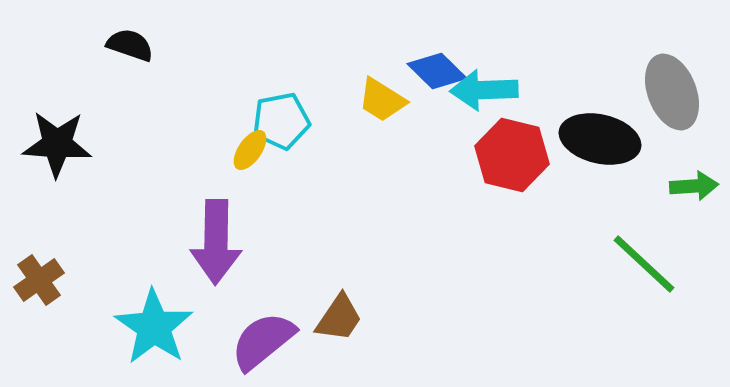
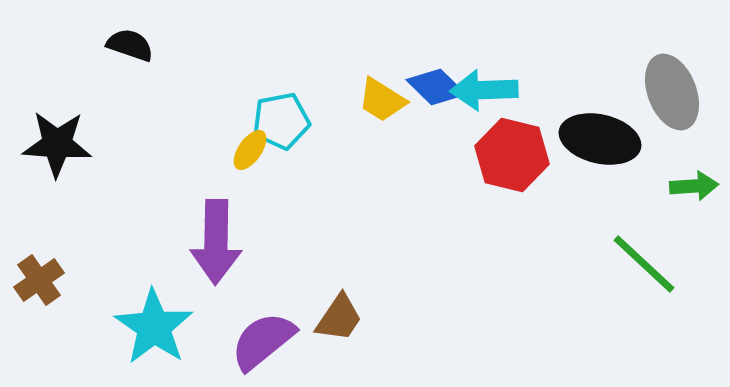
blue diamond: moved 1 px left, 16 px down
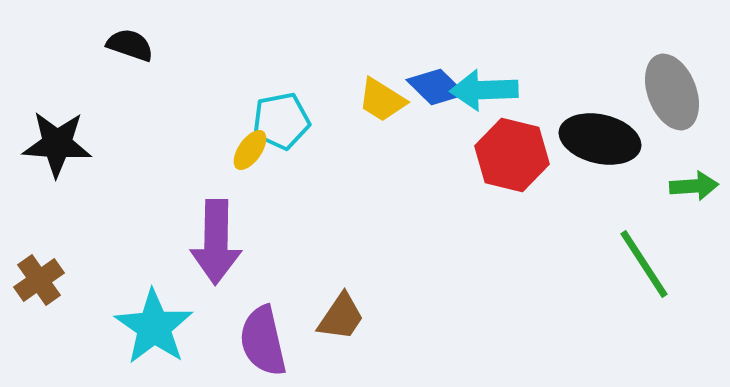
green line: rotated 14 degrees clockwise
brown trapezoid: moved 2 px right, 1 px up
purple semicircle: rotated 64 degrees counterclockwise
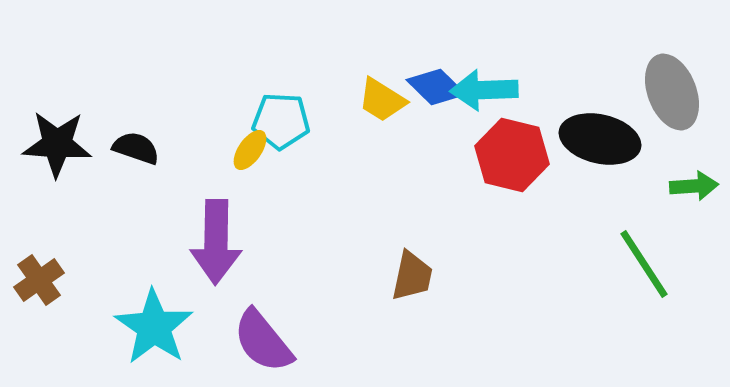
black semicircle: moved 6 px right, 103 px down
cyan pentagon: rotated 14 degrees clockwise
brown trapezoid: moved 71 px right, 41 px up; rotated 22 degrees counterclockwise
purple semicircle: rotated 26 degrees counterclockwise
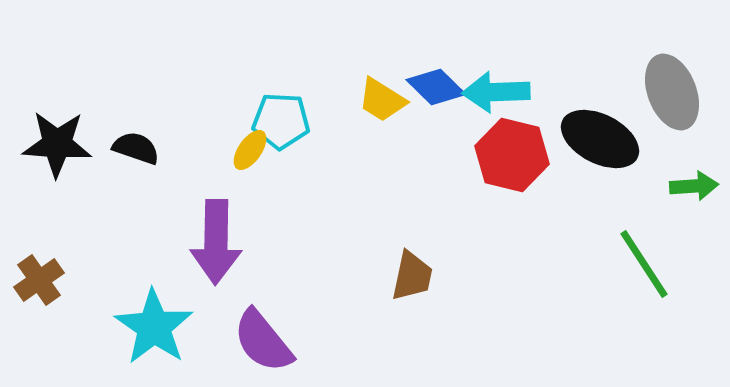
cyan arrow: moved 12 px right, 2 px down
black ellipse: rotated 14 degrees clockwise
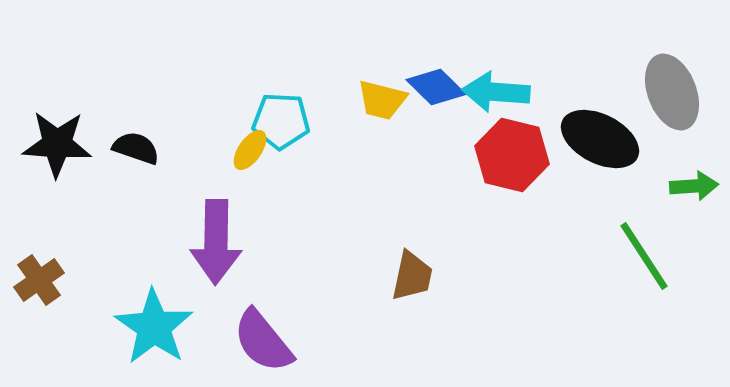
cyan arrow: rotated 6 degrees clockwise
yellow trapezoid: rotated 18 degrees counterclockwise
green line: moved 8 px up
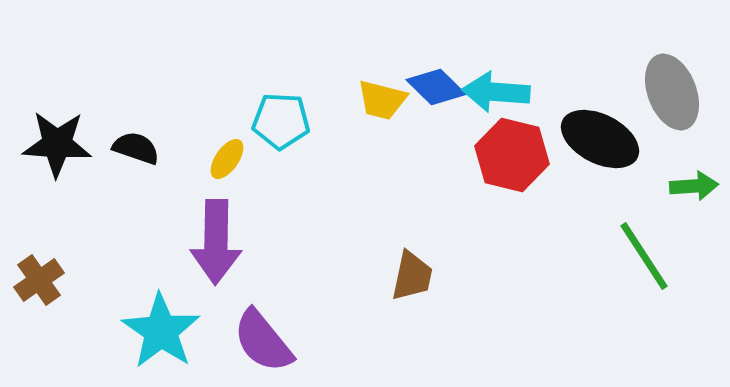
yellow ellipse: moved 23 px left, 9 px down
cyan star: moved 7 px right, 4 px down
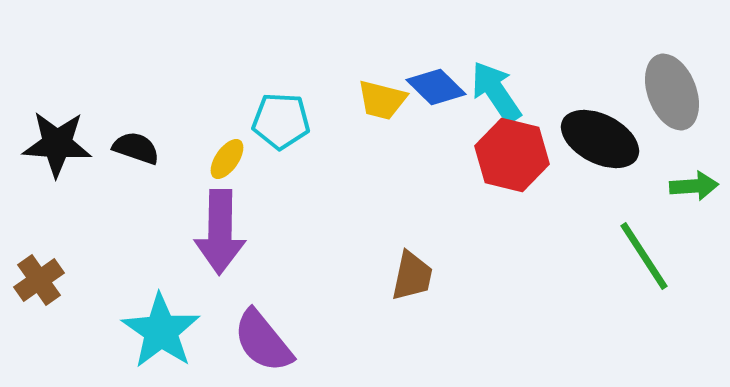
cyan arrow: rotated 52 degrees clockwise
purple arrow: moved 4 px right, 10 px up
